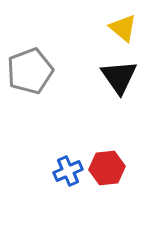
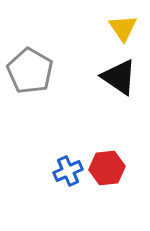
yellow triangle: rotated 16 degrees clockwise
gray pentagon: rotated 21 degrees counterclockwise
black triangle: rotated 21 degrees counterclockwise
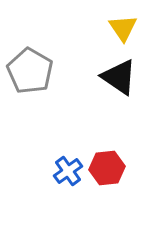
blue cross: rotated 12 degrees counterclockwise
